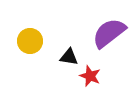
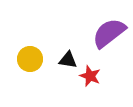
yellow circle: moved 18 px down
black triangle: moved 1 px left, 3 px down
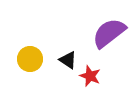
black triangle: rotated 24 degrees clockwise
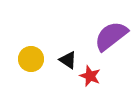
purple semicircle: moved 2 px right, 3 px down
yellow circle: moved 1 px right
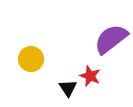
purple semicircle: moved 3 px down
black triangle: moved 28 px down; rotated 24 degrees clockwise
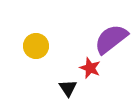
yellow circle: moved 5 px right, 13 px up
red star: moved 8 px up
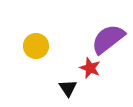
purple semicircle: moved 3 px left
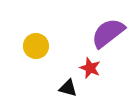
purple semicircle: moved 6 px up
black triangle: rotated 42 degrees counterclockwise
